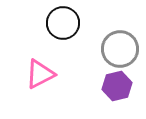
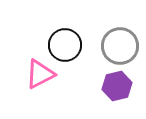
black circle: moved 2 px right, 22 px down
gray circle: moved 3 px up
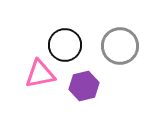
pink triangle: rotated 16 degrees clockwise
purple hexagon: moved 33 px left
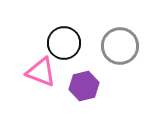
black circle: moved 1 px left, 2 px up
pink triangle: moved 1 px right, 2 px up; rotated 32 degrees clockwise
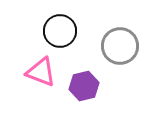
black circle: moved 4 px left, 12 px up
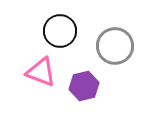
gray circle: moved 5 px left
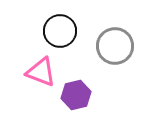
purple hexagon: moved 8 px left, 9 px down
